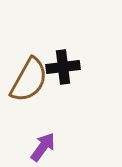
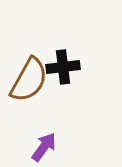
purple arrow: moved 1 px right
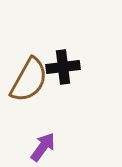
purple arrow: moved 1 px left
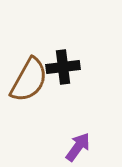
purple arrow: moved 35 px right
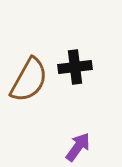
black cross: moved 12 px right
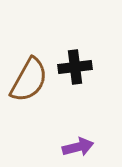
purple arrow: rotated 40 degrees clockwise
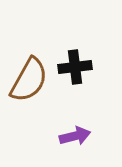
purple arrow: moved 3 px left, 11 px up
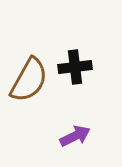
purple arrow: rotated 12 degrees counterclockwise
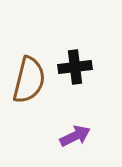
brown semicircle: rotated 15 degrees counterclockwise
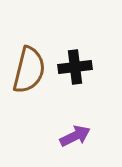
brown semicircle: moved 10 px up
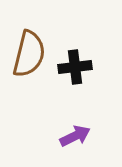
brown semicircle: moved 16 px up
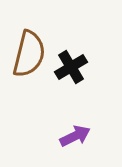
black cross: moved 4 px left; rotated 24 degrees counterclockwise
